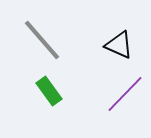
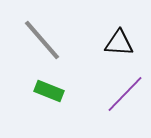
black triangle: moved 2 px up; rotated 20 degrees counterclockwise
green rectangle: rotated 32 degrees counterclockwise
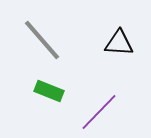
purple line: moved 26 px left, 18 px down
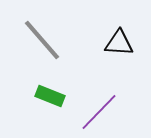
green rectangle: moved 1 px right, 5 px down
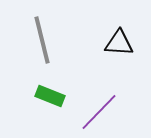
gray line: rotated 27 degrees clockwise
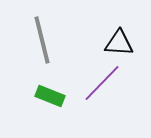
purple line: moved 3 px right, 29 px up
